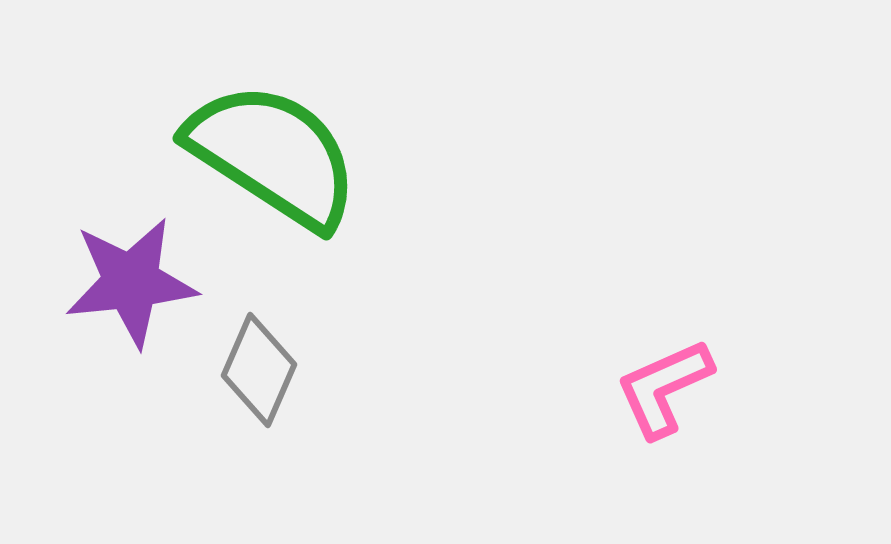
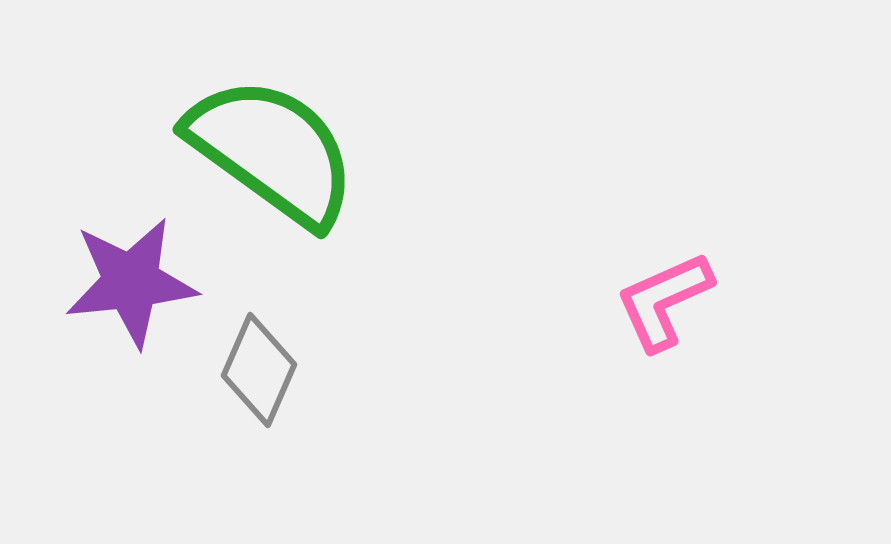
green semicircle: moved 1 px left, 4 px up; rotated 3 degrees clockwise
pink L-shape: moved 87 px up
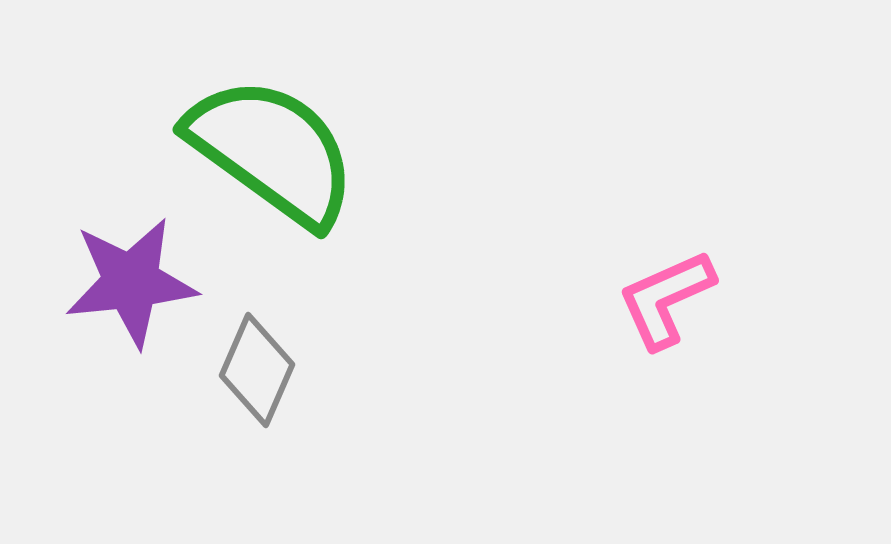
pink L-shape: moved 2 px right, 2 px up
gray diamond: moved 2 px left
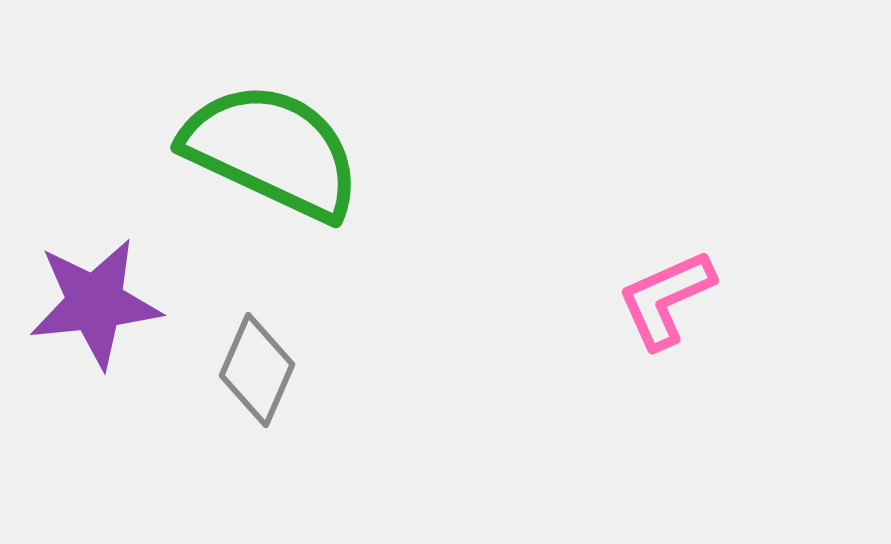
green semicircle: rotated 11 degrees counterclockwise
purple star: moved 36 px left, 21 px down
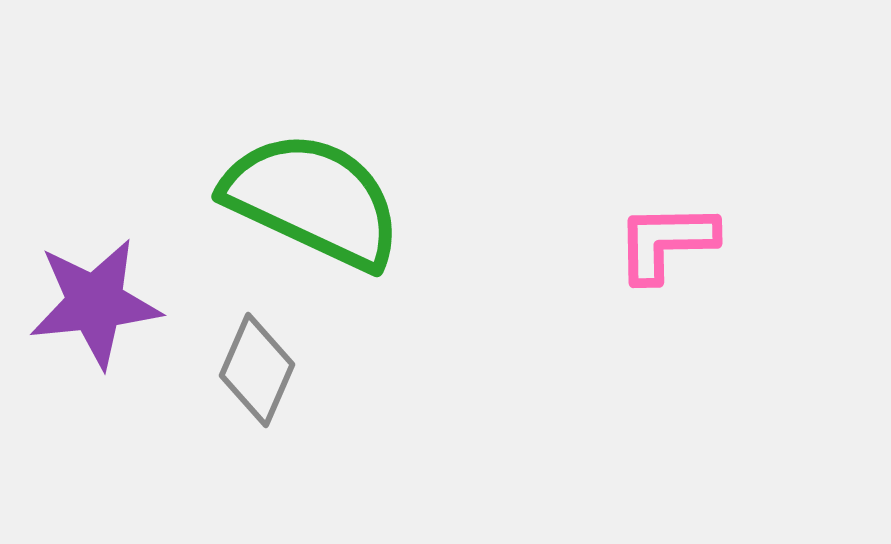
green semicircle: moved 41 px right, 49 px down
pink L-shape: moved 57 px up; rotated 23 degrees clockwise
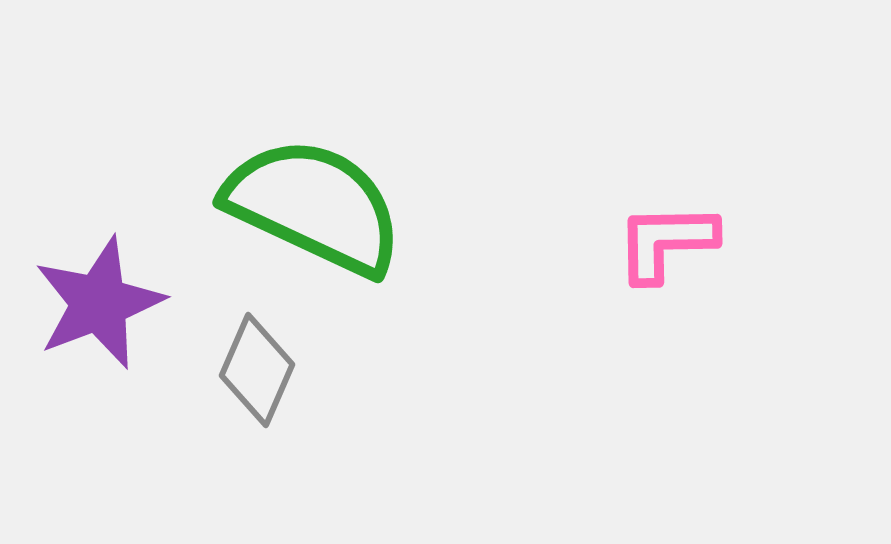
green semicircle: moved 1 px right, 6 px down
purple star: moved 4 px right; rotated 15 degrees counterclockwise
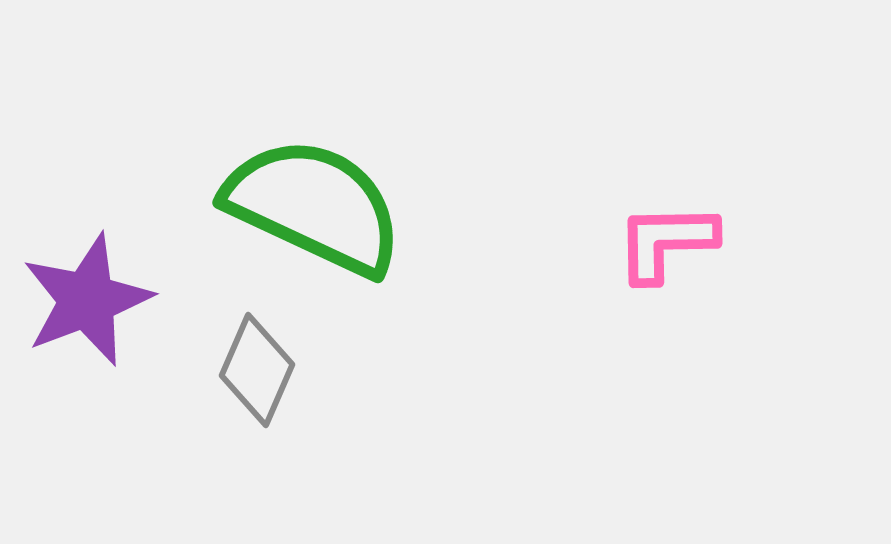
purple star: moved 12 px left, 3 px up
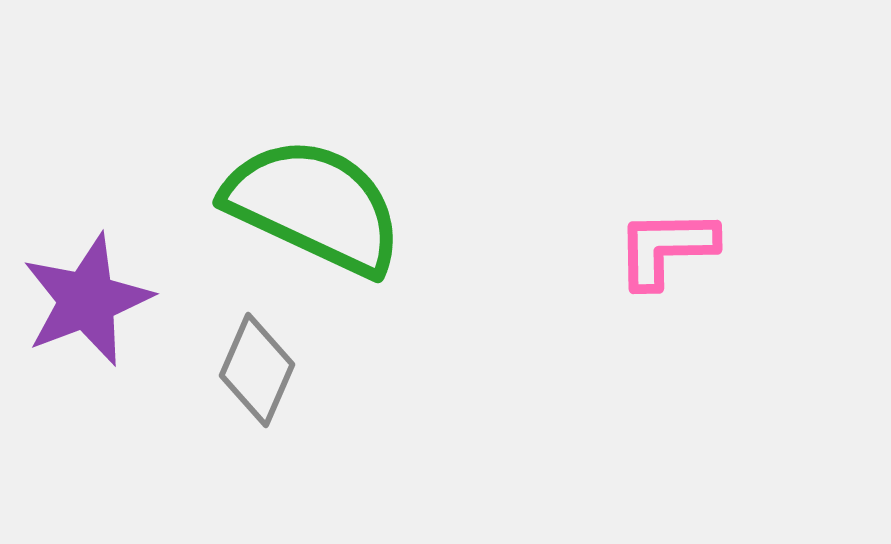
pink L-shape: moved 6 px down
